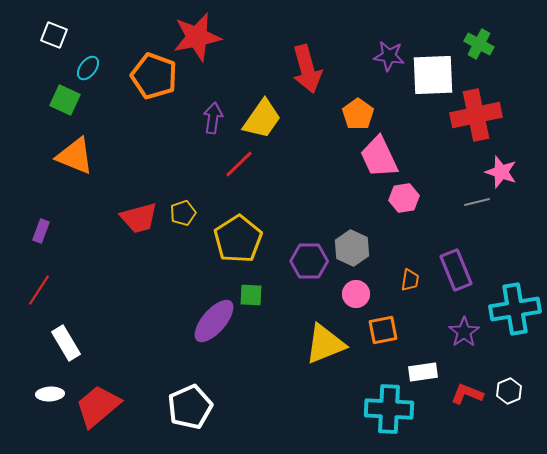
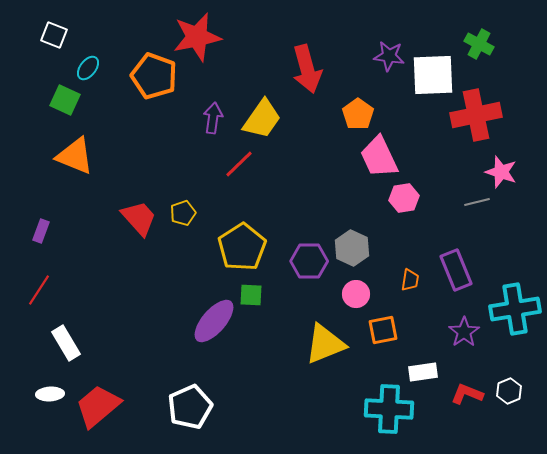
red trapezoid at (139, 218): rotated 117 degrees counterclockwise
yellow pentagon at (238, 239): moved 4 px right, 8 px down
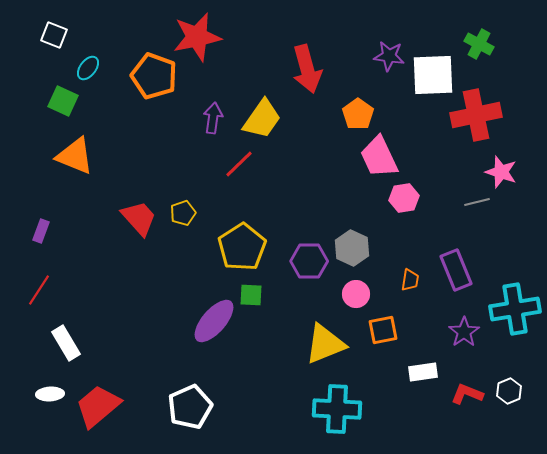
green square at (65, 100): moved 2 px left, 1 px down
cyan cross at (389, 409): moved 52 px left
